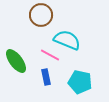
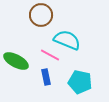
green ellipse: rotated 25 degrees counterclockwise
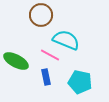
cyan semicircle: moved 1 px left
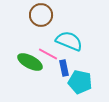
cyan semicircle: moved 3 px right, 1 px down
pink line: moved 2 px left, 1 px up
green ellipse: moved 14 px right, 1 px down
blue rectangle: moved 18 px right, 9 px up
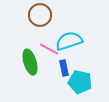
brown circle: moved 1 px left
cyan semicircle: rotated 40 degrees counterclockwise
pink line: moved 1 px right, 5 px up
green ellipse: rotated 45 degrees clockwise
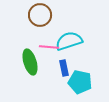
pink line: moved 2 px up; rotated 24 degrees counterclockwise
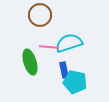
cyan semicircle: moved 2 px down
blue rectangle: moved 2 px down
cyan pentagon: moved 5 px left
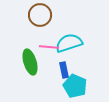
cyan pentagon: moved 4 px down; rotated 10 degrees clockwise
